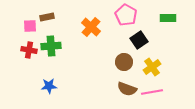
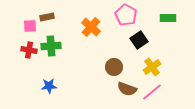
brown circle: moved 10 px left, 5 px down
pink line: rotated 30 degrees counterclockwise
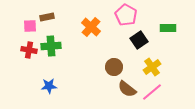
green rectangle: moved 10 px down
brown semicircle: rotated 18 degrees clockwise
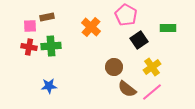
red cross: moved 3 px up
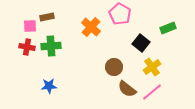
pink pentagon: moved 6 px left, 1 px up
green rectangle: rotated 21 degrees counterclockwise
black square: moved 2 px right, 3 px down; rotated 18 degrees counterclockwise
red cross: moved 2 px left
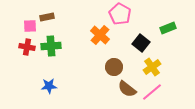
orange cross: moved 9 px right, 8 px down
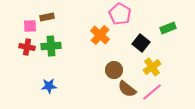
brown circle: moved 3 px down
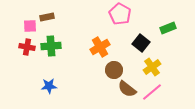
orange cross: moved 12 px down; rotated 18 degrees clockwise
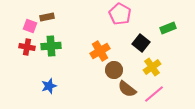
pink square: rotated 24 degrees clockwise
orange cross: moved 4 px down
blue star: rotated 14 degrees counterclockwise
pink line: moved 2 px right, 2 px down
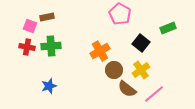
yellow cross: moved 11 px left, 3 px down
